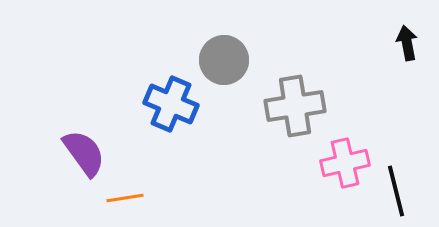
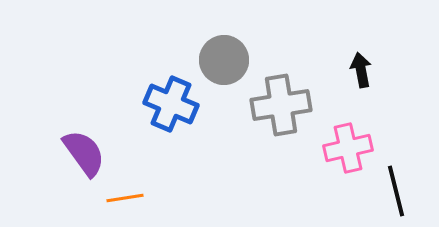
black arrow: moved 46 px left, 27 px down
gray cross: moved 14 px left, 1 px up
pink cross: moved 3 px right, 15 px up
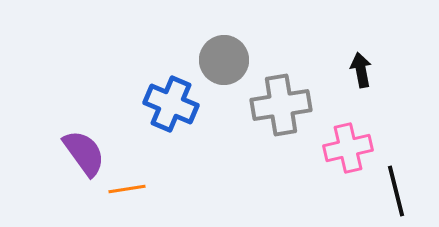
orange line: moved 2 px right, 9 px up
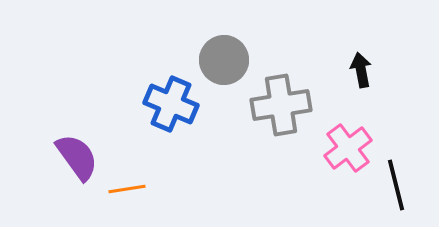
pink cross: rotated 24 degrees counterclockwise
purple semicircle: moved 7 px left, 4 px down
black line: moved 6 px up
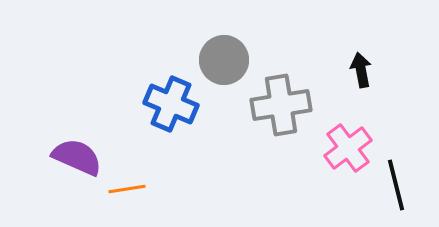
purple semicircle: rotated 30 degrees counterclockwise
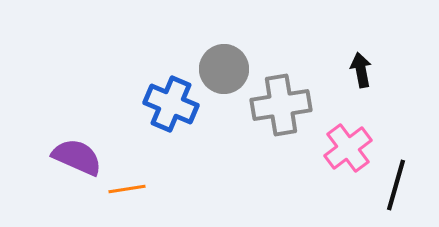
gray circle: moved 9 px down
black line: rotated 30 degrees clockwise
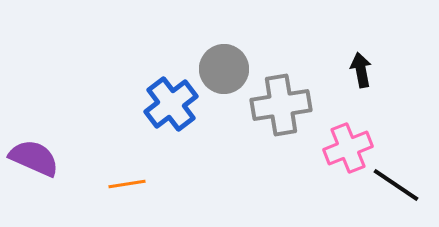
blue cross: rotated 30 degrees clockwise
pink cross: rotated 15 degrees clockwise
purple semicircle: moved 43 px left, 1 px down
black line: rotated 72 degrees counterclockwise
orange line: moved 5 px up
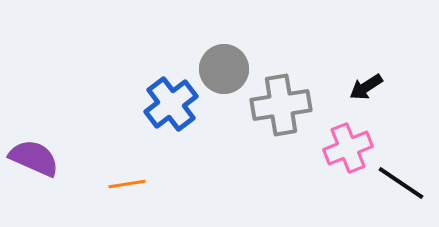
black arrow: moved 5 px right, 17 px down; rotated 112 degrees counterclockwise
black line: moved 5 px right, 2 px up
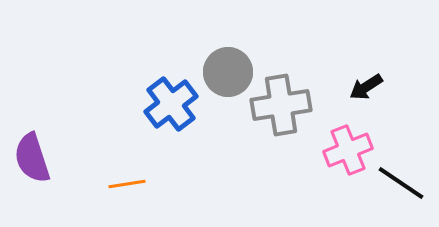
gray circle: moved 4 px right, 3 px down
pink cross: moved 2 px down
purple semicircle: moved 2 px left; rotated 132 degrees counterclockwise
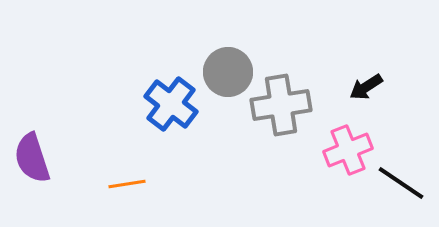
blue cross: rotated 16 degrees counterclockwise
